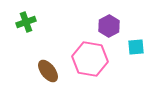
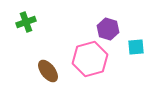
purple hexagon: moved 1 px left, 3 px down; rotated 15 degrees counterclockwise
pink hexagon: rotated 24 degrees counterclockwise
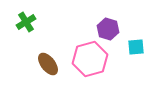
green cross: rotated 12 degrees counterclockwise
brown ellipse: moved 7 px up
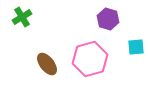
green cross: moved 4 px left, 5 px up
purple hexagon: moved 10 px up
brown ellipse: moved 1 px left
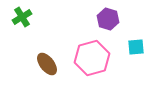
pink hexagon: moved 2 px right, 1 px up
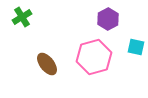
purple hexagon: rotated 15 degrees clockwise
cyan square: rotated 18 degrees clockwise
pink hexagon: moved 2 px right, 1 px up
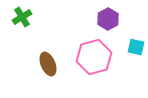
brown ellipse: moved 1 px right; rotated 15 degrees clockwise
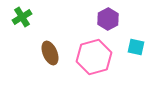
brown ellipse: moved 2 px right, 11 px up
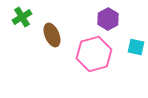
brown ellipse: moved 2 px right, 18 px up
pink hexagon: moved 3 px up
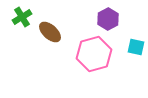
brown ellipse: moved 2 px left, 3 px up; rotated 25 degrees counterclockwise
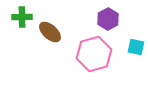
green cross: rotated 30 degrees clockwise
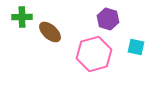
purple hexagon: rotated 15 degrees counterclockwise
